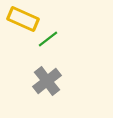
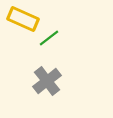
green line: moved 1 px right, 1 px up
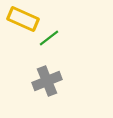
gray cross: rotated 16 degrees clockwise
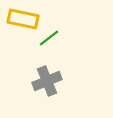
yellow rectangle: rotated 12 degrees counterclockwise
